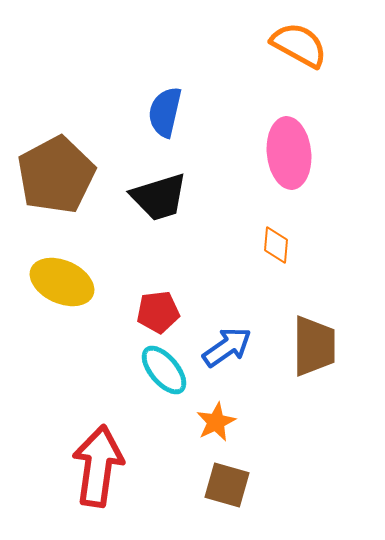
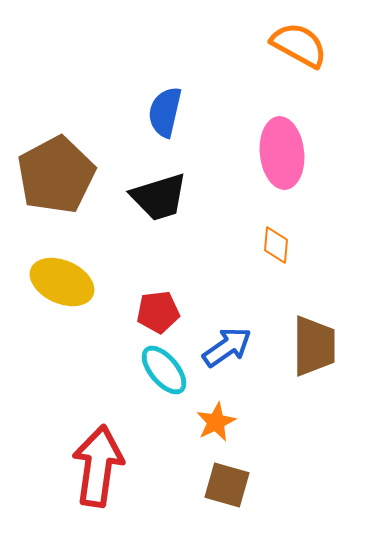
pink ellipse: moved 7 px left
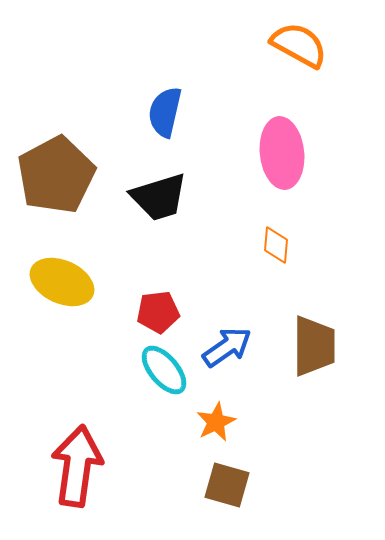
red arrow: moved 21 px left
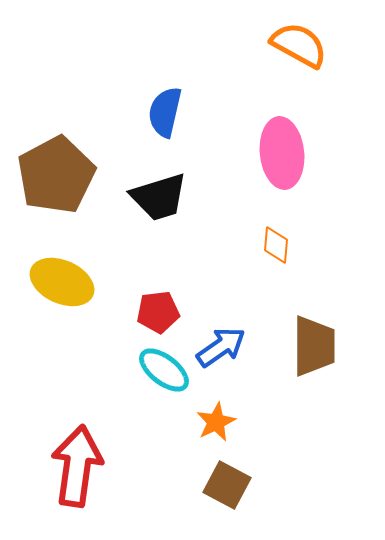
blue arrow: moved 6 px left
cyan ellipse: rotated 12 degrees counterclockwise
brown square: rotated 12 degrees clockwise
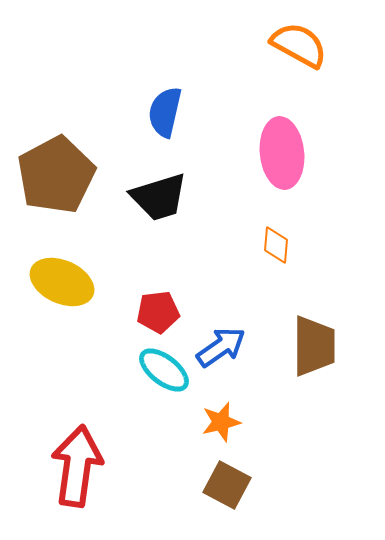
orange star: moved 5 px right; rotated 12 degrees clockwise
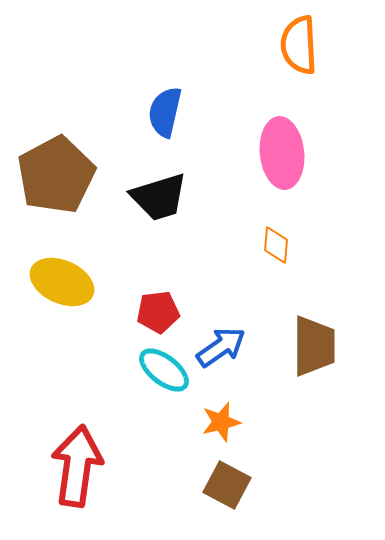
orange semicircle: rotated 122 degrees counterclockwise
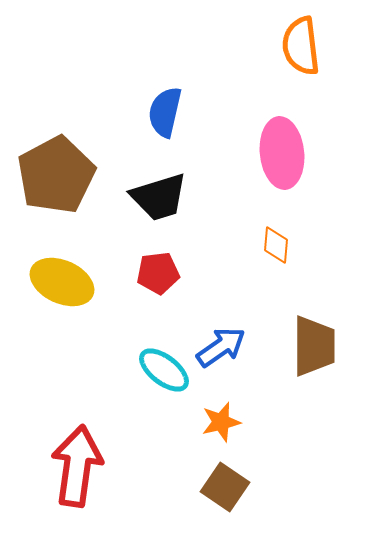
orange semicircle: moved 2 px right, 1 px down; rotated 4 degrees counterclockwise
red pentagon: moved 39 px up
brown square: moved 2 px left, 2 px down; rotated 6 degrees clockwise
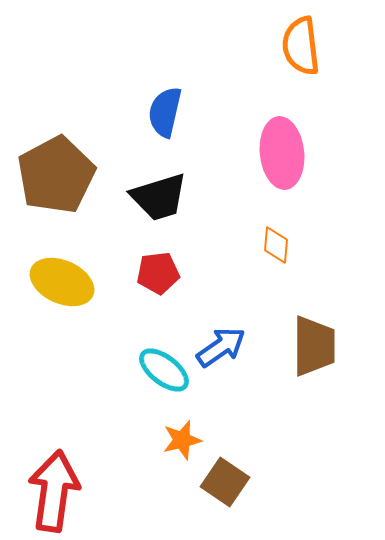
orange star: moved 39 px left, 18 px down
red arrow: moved 23 px left, 25 px down
brown square: moved 5 px up
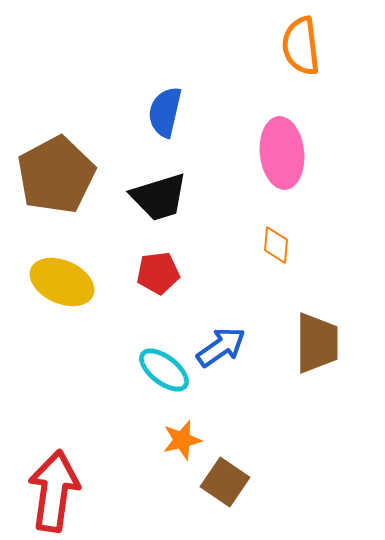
brown trapezoid: moved 3 px right, 3 px up
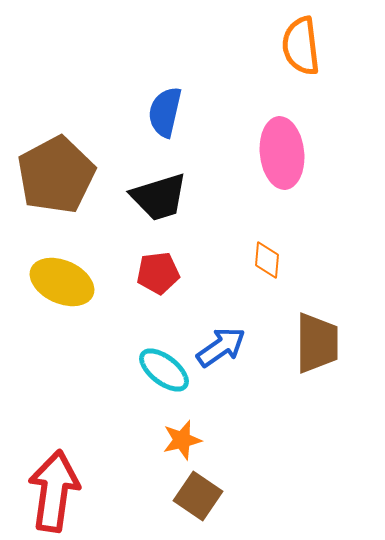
orange diamond: moved 9 px left, 15 px down
brown square: moved 27 px left, 14 px down
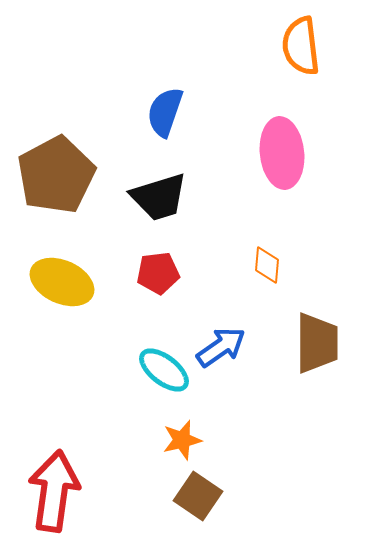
blue semicircle: rotated 6 degrees clockwise
orange diamond: moved 5 px down
